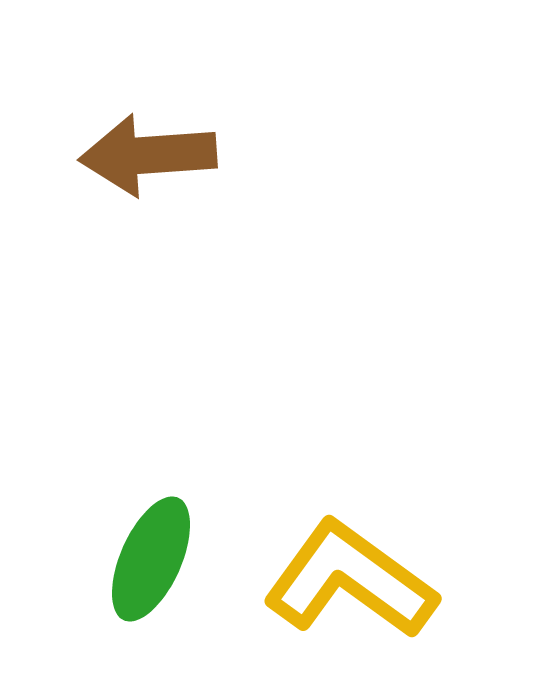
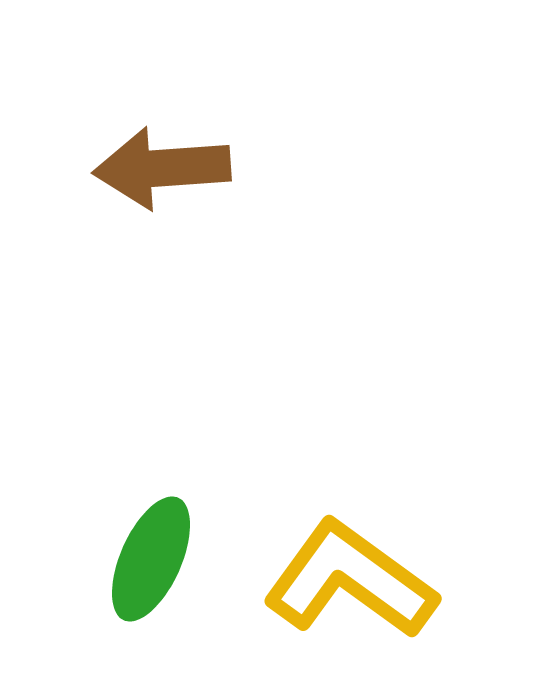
brown arrow: moved 14 px right, 13 px down
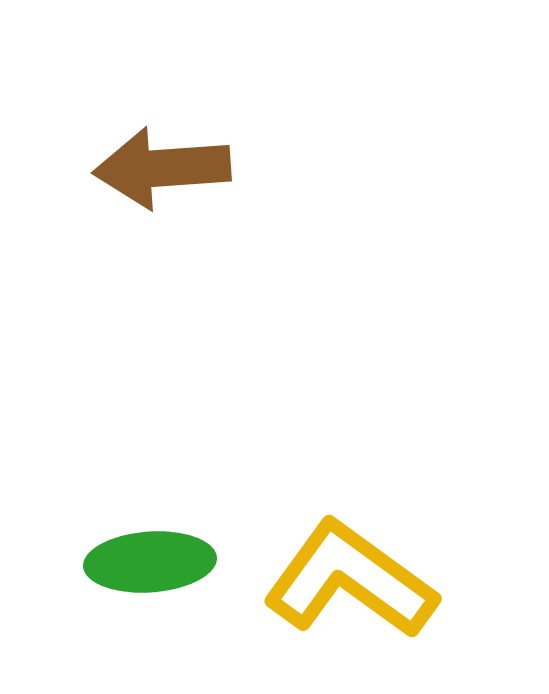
green ellipse: moved 1 px left, 3 px down; rotated 62 degrees clockwise
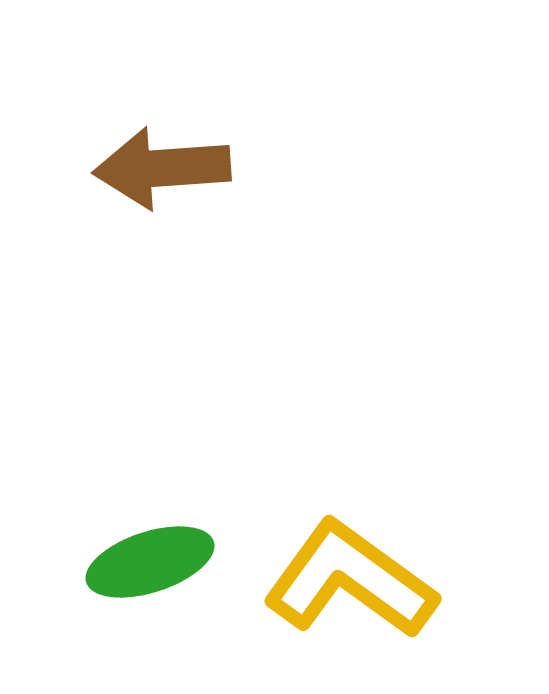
green ellipse: rotated 14 degrees counterclockwise
